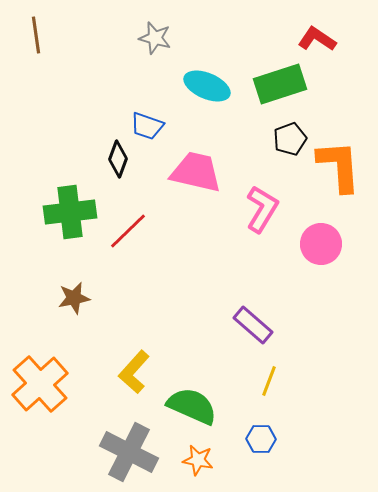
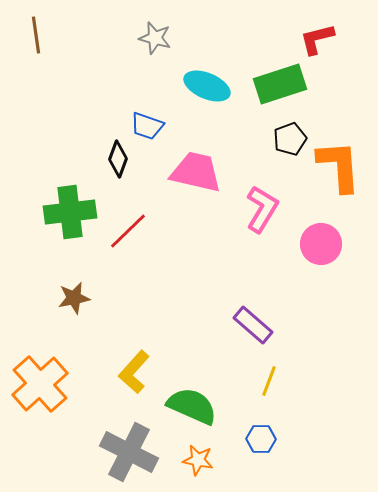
red L-shape: rotated 48 degrees counterclockwise
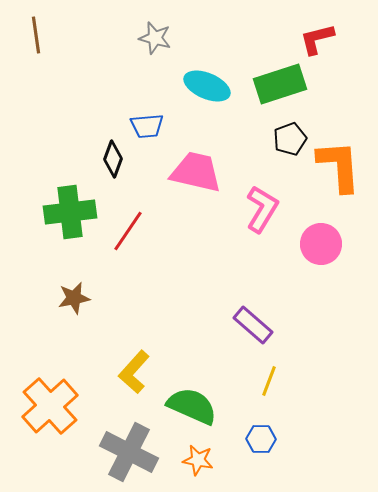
blue trapezoid: rotated 24 degrees counterclockwise
black diamond: moved 5 px left
red line: rotated 12 degrees counterclockwise
orange cross: moved 10 px right, 22 px down
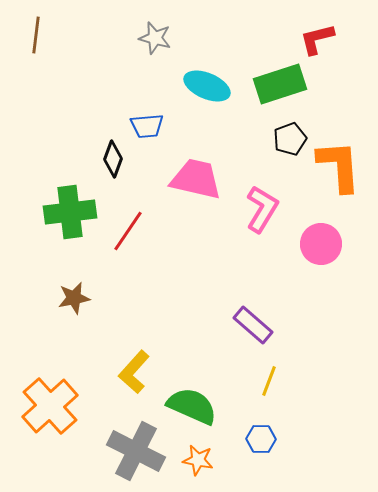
brown line: rotated 15 degrees clockwise
pink trapezoid: moved 7 px down
gray cross: moved 7 px right, 1 px up
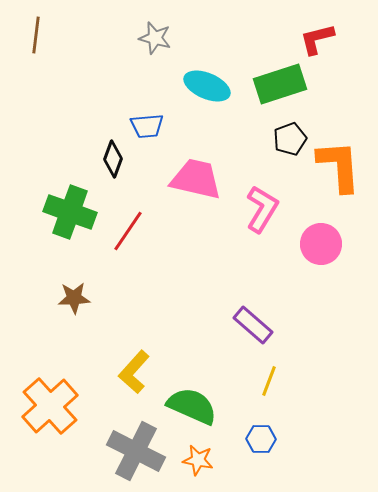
green cross: rotated 27 degrees clockwise
brown star: rotated 8 degrees clockwise
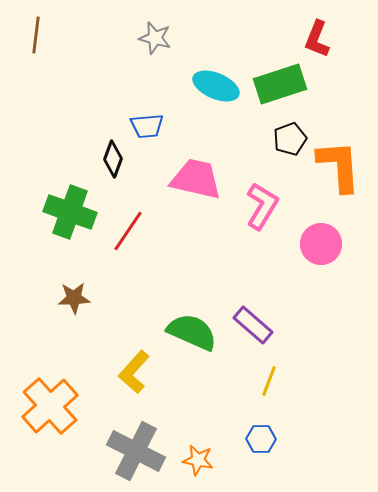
red L-shape: rotated 54 degrees counterclockwise
cyan ellipse: moved 9 px right
pink L-shape: moved 3 px up
green semicircle: moved 74 px up
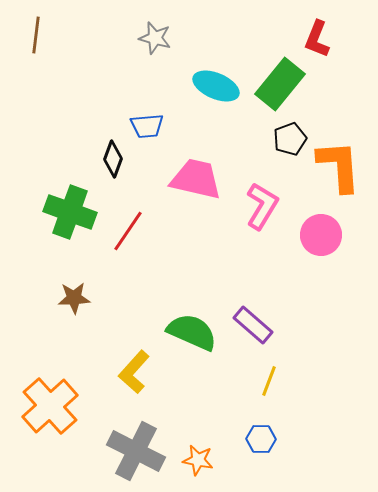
green rectangle: rotated 33 degrees counterclockwise
pink circle: moved 9 px up
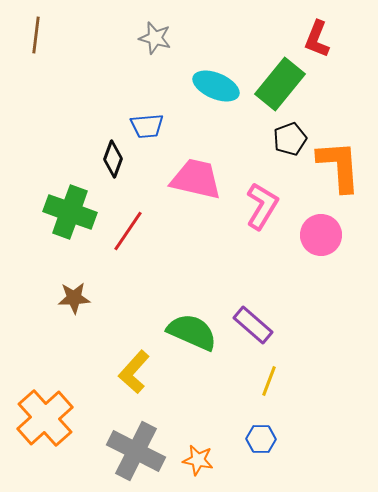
orange cross: moved 5 px left, 12 px down
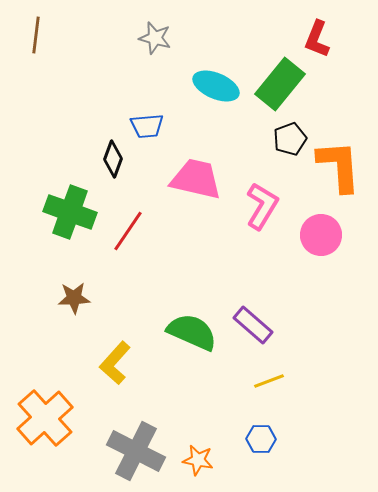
yellow L-shape: moved 19 px left, 9 px up
yellow line: rotated 48 degrees clockwise
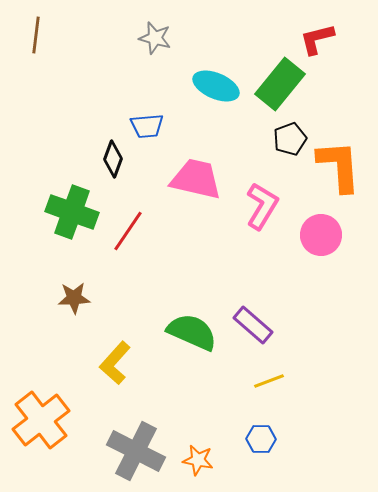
red L-shape: rotated 54 degrees clockwise
green cross: moved 2 px right
orange cross: moved 4 px left, 2 px down; rotated 4 degrees clockwise
